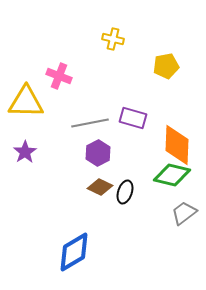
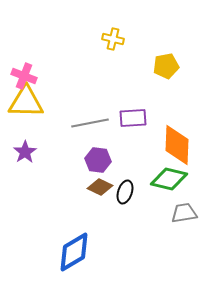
pink cross: moved 35 px left
purple rectangle: rotated 20 degrees counterclockwise
purple hexagon: moved 7 px down; rotated 25 degrees counterclockwise
green diamond: moved 3 px left, 4 px down
gray trapezoid: rotated 28 degrees clockwise
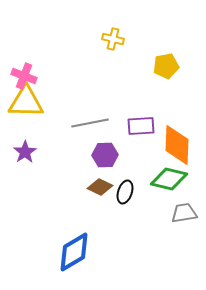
purple rectangle: moved 8 px right, 8 px down
purple hexagon: moved 7 px right, 5 px up; rotated 10 degrees counterclockwise
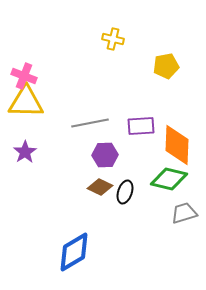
gray trapezoid: rotated 8 degrees counterclockwise
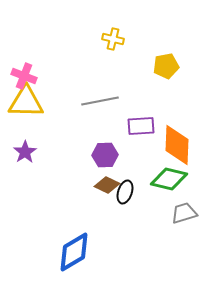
gray line: moved 10 px right, 22 px up
brown diamond: moved 7 px right, 2 px up
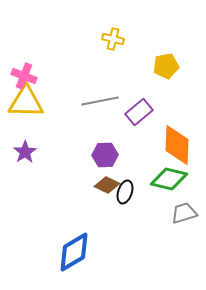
purple rectangle: moved 2 px left, 14 px up; rotated 36 degrees counterclockwise
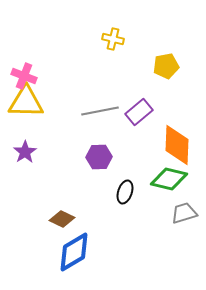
gray line: moved 10 px down
purple hexagon: moved 6 px left, 2 px down
brown diamond: moved 45 px left, 34 px down
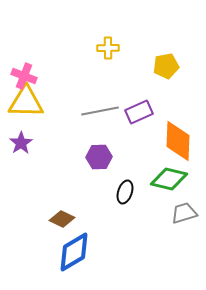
yellow cross: moved 5 px left, 9 px down; rotated 15 degrees counterclockwise
purple rectangle: rotated 16 degrees clockwise
orange diamond: moved 1 px right, 4 px up
purple star: moved 4 px left, 9 px up
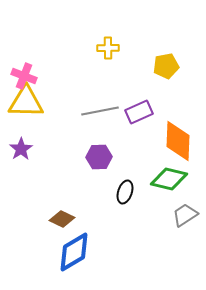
purple star: moved 6 px down
gray trapezoid: moved 1 px right, 2 px down; rotated 16 degrees counterclockwise
